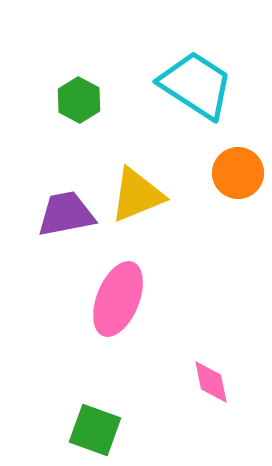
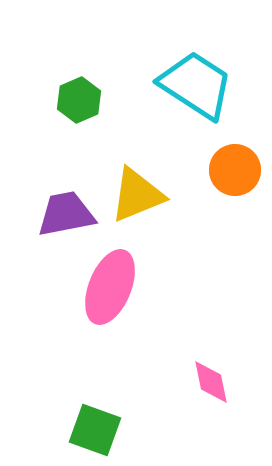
green hexagon: rotated 9 degrees clockwise
orange circle: moved 3 px left, 3 px up
pink ellipse: moved 8 px left, 12 px up
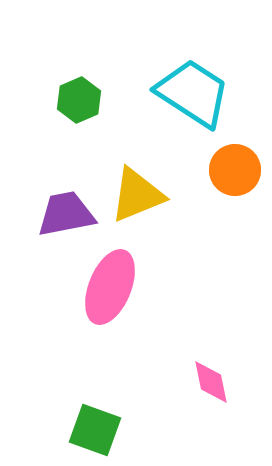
cyan trapezoid: moved 3 px left, 8 px down
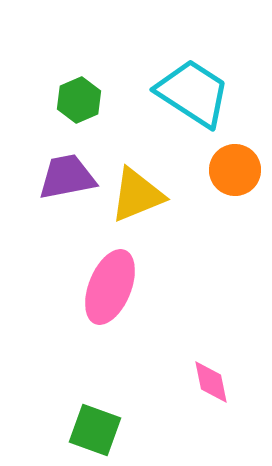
purple trapezoid: moved 1 px right, 37 px up
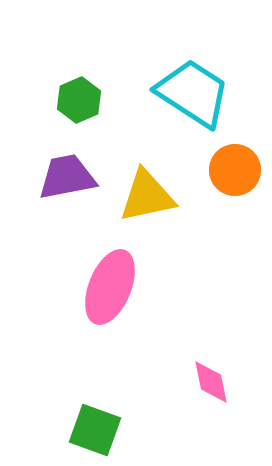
yellow triangle: moved 10 px right, 1 px down; rotated 10 degrees clockwise
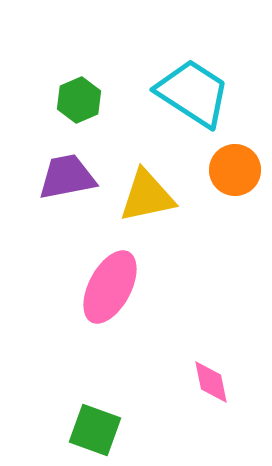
pink ellipse: rotated 6 degrees clockwise
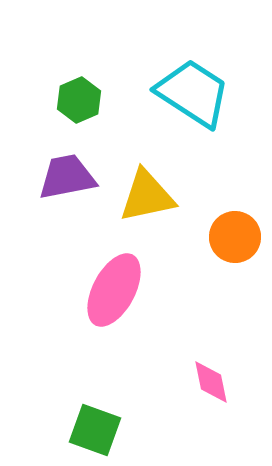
orange circle: moved 67 px down
pink ellipse: moved 4 px right, 3 px down
